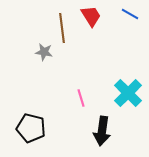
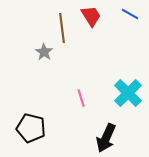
gray star: rotated 24 degrees clockwise
black arrow: moved 4 px right, 7 px down; rotated 16 degrees clockwise
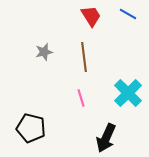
blue line: moved 2 px left
brown line: moved 22 px right, 29 px down
gray star: rotated 24 degrees clockwise
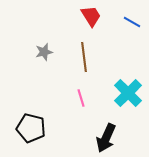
blue line: moved 4 px right, 8 px down
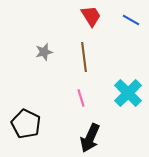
blue line: moved 1 px left, 2 px up
black pentagon: moved 5 px left, 4 px up; rotated 12 degrees clockwise
black arrow: moved 16 px left
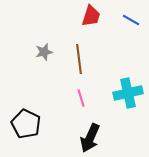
red trapezoid: rotated 50 degrees clockwise
brown line: moved 5 px left, 2 px down
cyan cross: rotated 32 degrees clockwise
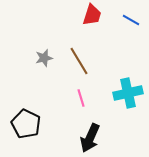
red trapezoid: moved 1 px right, 1 px up
gray star: moved 6 px down
brown line: moved 2 px down; rotated 24 degrees counterclockwise
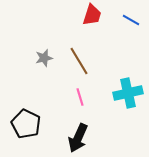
pink line: moved 1 px left, 1 px up
black arrow: moved 12 px left
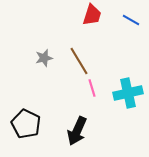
pink line: moved 12 px right, 9 px up
black arrow: moved 1 px left, 7 px up
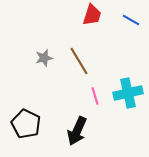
pink line: moved 3 px right, 8 px down
